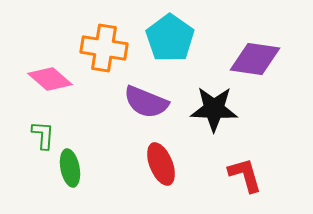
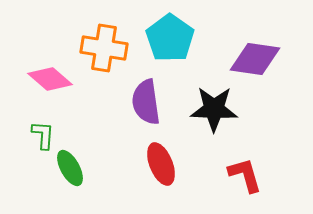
purple semicircle: rotated 60 degrees clockwise
green ellipse: rotated 18 degrees counterclockwise
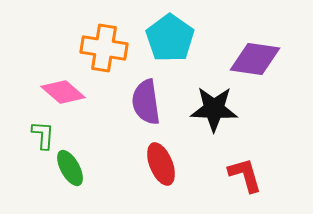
pink diamond: moved 13 px right, 13 px down
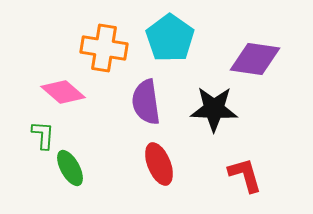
red ellipse: moved 2 px left
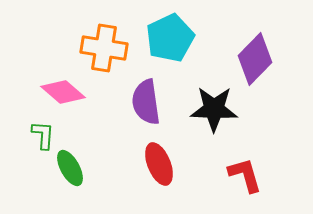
cyan pentagon: rotated 12 degrees clockwise
purple diamond: rotated 54 degrees counterclockwise
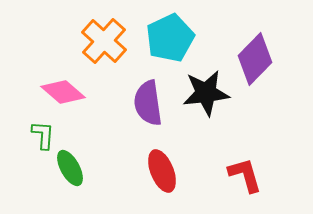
orange cross: moved 7 px up; rotated 33 degrees clockwise
purple semicircle: moved 2 px right, 1 px down
black star: moved 8 px left, 16 px up; rotated 9 degrees counterclockwise
red ellipse: moved 3 px right, 7 px down
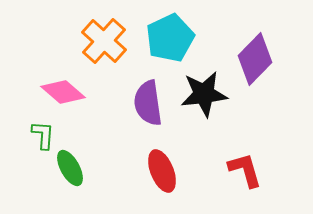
black star: moved 2 px left, 1 px down
red L-shape: moved 5 px up
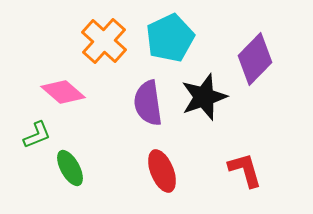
black star: moved 3 px down; rotated 12 degrees counterclockwise
green L-shape: moved 6 px left; rotated 64 degrees clockwise
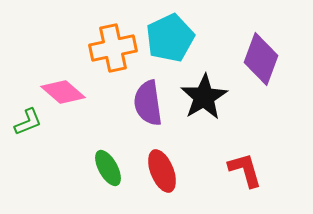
orange cross: moved 9 px right, 7 px down; rotated 36 degrees clockwise
purple diamond: moved 6 px right; rotated 24 degrees counterclockwise
black star: rotated 12 degrees counterclockwise
green L-shape: moved 9 px left, 13 px up
green ellipse: moved 38 px right
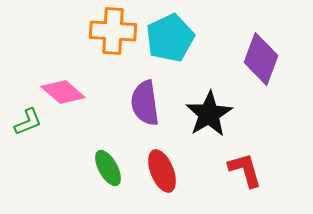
orange cross: moved 17 px up; rotated 15 degrees clockwise
black star: moved 5 px right, 17 px down
purple semicircle: moved 3 px left
